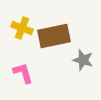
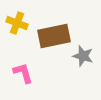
yellow cross: moved 5 px left, 5 px up
gray star: moved 4 px up
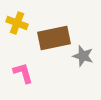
brown rectangle: moved 2 px down
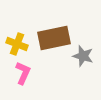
yellow cross: moved 21 px down
pink L-shape: rotated 40 degrees clockwise
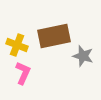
brown rectangle: moved 2 px up
yellow cross: moved 1 px down
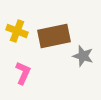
yellow cross: moved 14 px up
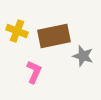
pink L-shape: moved 11 px right, 1 px up
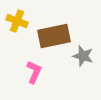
yellow cross: moved 10 px up
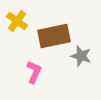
yellow cross: rotated 15 degrees clockwise
gray star: moved 2 px left
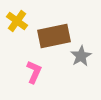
gray star: rotated 25 degrees clockwise
